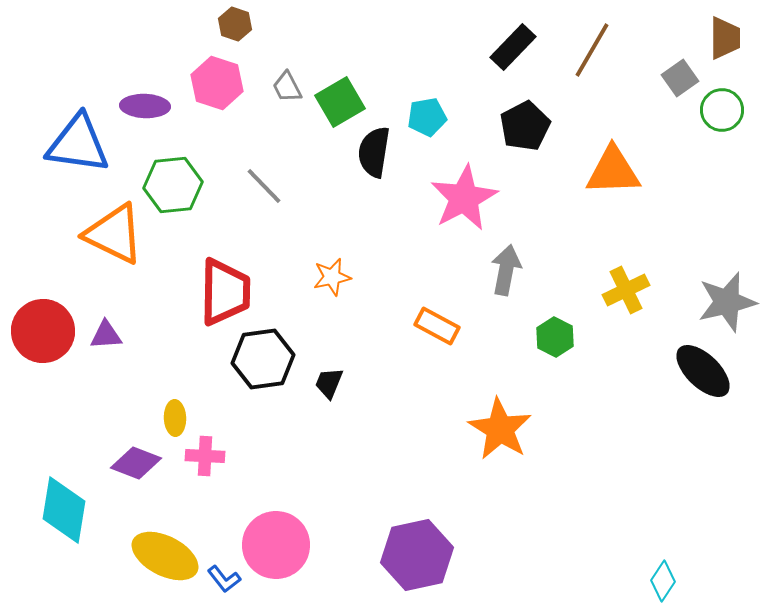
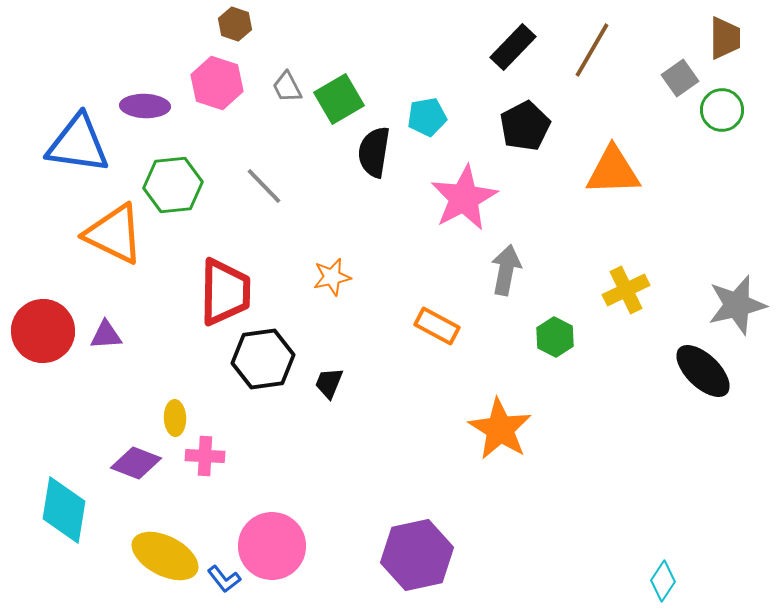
green square at (340, 102): moved 1 px left, 3 px up
gray star at (727, 302): moved 10 px right, 3 px down
pink circle at (276, 545): moved 4 px left, 1 px down
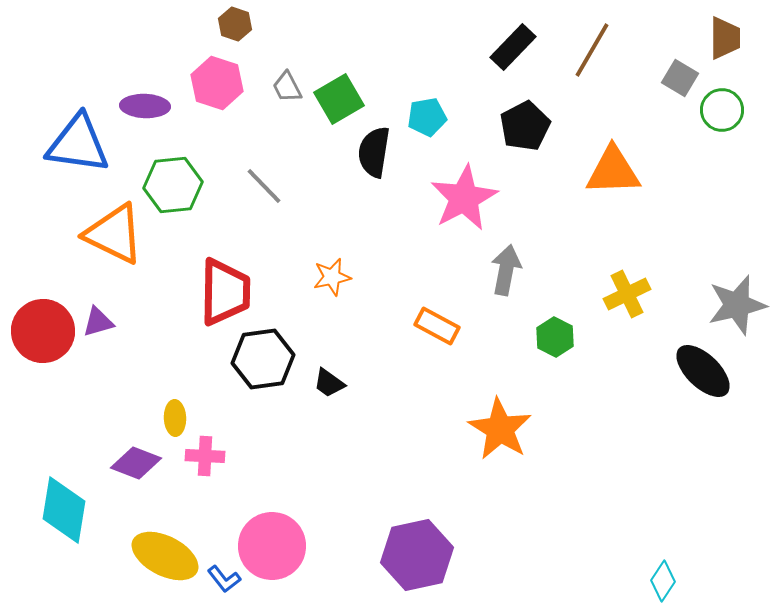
gray square at (680, 78): rotated 24 degrees counterclockwise
yellow cross at (626, 290): moved 1 px right, 4 px down
purple triangle at (106, 335): moved 8 px left, 13 px up; rotated 12 degrees counterclockwise
black trapezoid at (329, 383): rotated 76 degrees counterclockwise
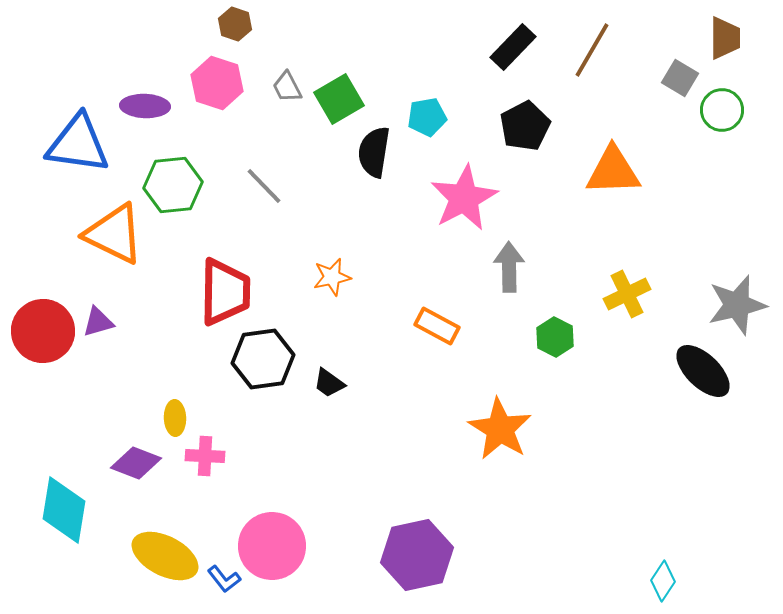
gray arrow at (506, 270): moved 3 px right, 3 px up; rotated 12 degrees counterclockwise
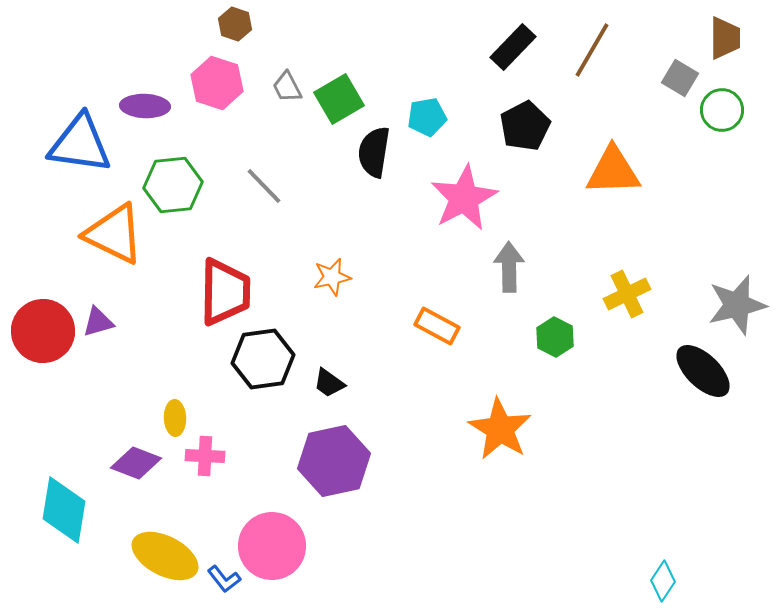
blue triangle at (78, 144): moved 2 px right
purple hexagon at (417, 555): moved 83 px left, 94 px up
